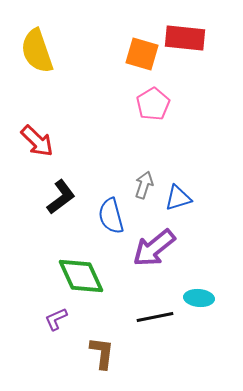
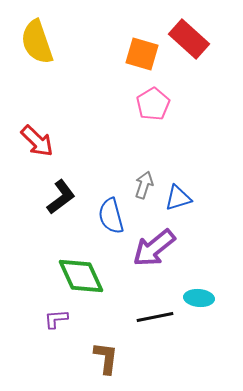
red rectangle: moved 4 px right, 1 px down; rotated 36 degrees clockwise
yellow semicircle: moved 9 px up
purple L-shape: rotated 20 degrees clockwise
brown L-shape: moved 4 px right, 5 px down
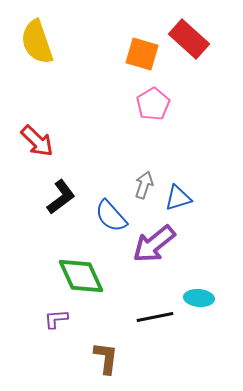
blue semicircle: rotated 27 degrees counterclockwise
purple arrow: moved 4 px up
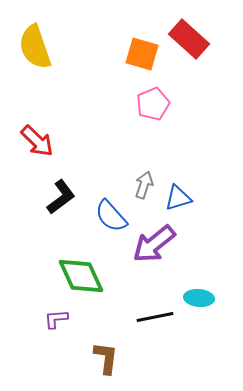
yellow semicircle: moved 2 px left, 5 px down
pink pentagon: rotated 8 degrees clockwise
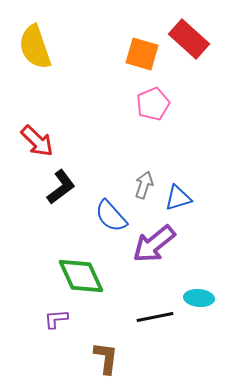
black L-shape: moved 10 px up
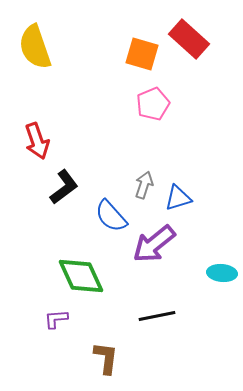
red arrow: rotated 27 degrees clockwise
black L-shape: moved 3 px right
cyan ellipse: moved 23 px right, 25 px up
black line: moved 2 px right, 1 px up
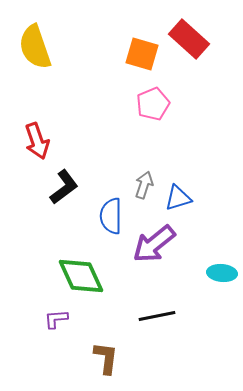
blue semicircle: rotated 42 degrees clockwise
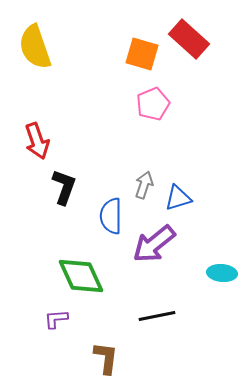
black L-shape: rotated 33 degrees counterclockwise
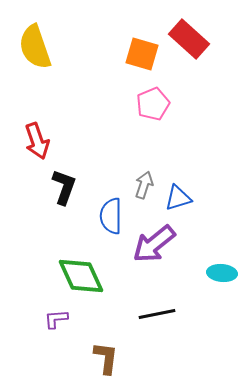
black line: moved 2 px up
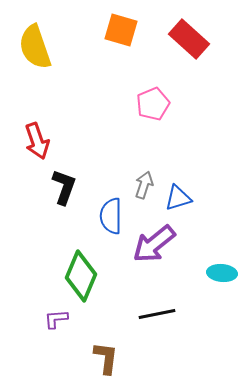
orange square: moved 21 px left, 24 px up
green diamond: rotated 48 degrees clockwise
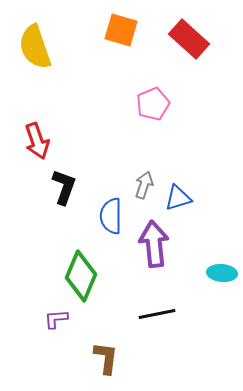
purple arrow: rotated 123 degrees clockwise
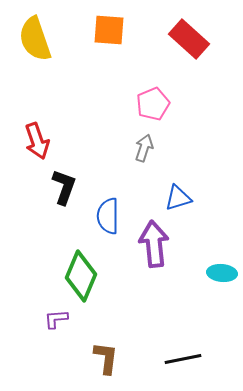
orange square: moved 12 px left; rotated 12 degrees counterclockwise
yellow semicircle: moved 8 px up
gray arrow: moved 37 px up
blue semicircle: moved 3 px left
black line: moved 26 px right, 45 px down
